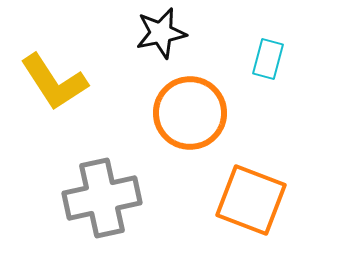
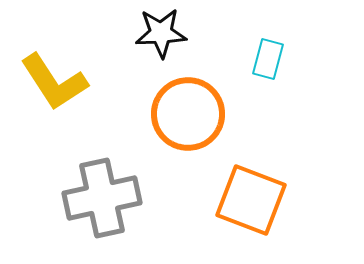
black star: rotated 9 degrees clockwise
orange circle: moved 2 px left, 1 px down
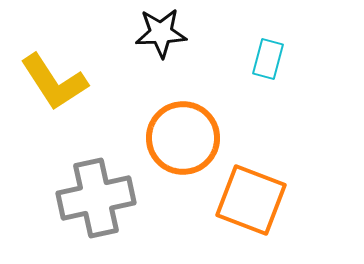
orange circle: moved 5 px left, 24 px down
gray cross: moved 6 px left
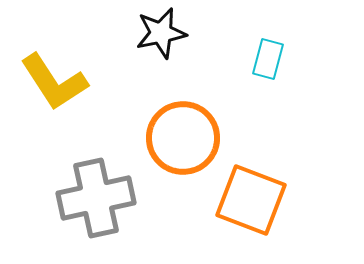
black star: rotated 9 degrees counterclockwise
